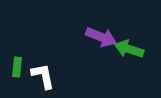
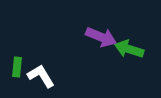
white L-shape: moved 2 px left; rotated 20 degrees counterclockwise
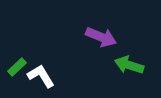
green arrow: moved 16 px down
green rectangle: rotated 42 degrees clockwise
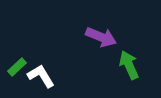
green arrow: rotated 48 degrees clockwise
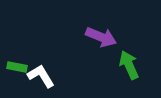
green rectangle: rotated 54 degrees clockwise
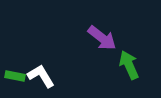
purple arrow: moved 1 px right, 1 px down; rotated 16 degrees clockwise
green rectangle: moved 2 px left, 9 px down
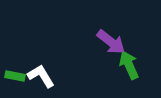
purple arrow: moved 9 px right, 4 px down
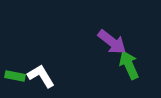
purple arrow: moved 1 px right
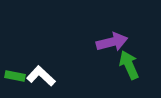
purple arrow: rotated 52 degrees counterclockwise
white L-shape: rotated 16 degrees counterclockwise
